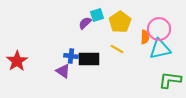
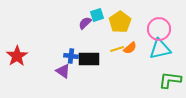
orange semicircle: moved 15 px left, 11 px down; rotated 48 degrees clockwise
yellow line: rotated 48 degrees counterclockwise
red star: moved 5 px up
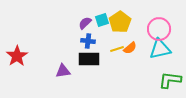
cyan square: moved 5 px right, 5 px down
blue cross: moved 17 px right, 15 px up
purple triangle: rotated 42 degrees counterclockwise
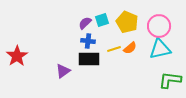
yellow pentagon: moved 7 px right; rotated 15 degrees counterclockwise
pink circle: moved 3 px up
yellow line: moved 3 px left
purple triangle: rotated 28 degrees counterclockwise
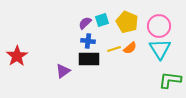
cyan triangle: rotated 50 degrees counterclockwise
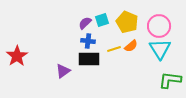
orange semicircle: moved 1 px right, 2 px up
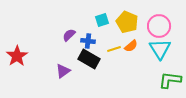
purple semicircle: moved 16 px left, 12 px down
black rectangle: rotated 30 degrees clockwise
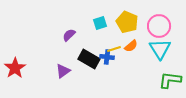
cyan square: moved 2 px left, 3 px down
blue cross: moved 19 px right, 16 px down
red star: moved 2 px left, 12 px down
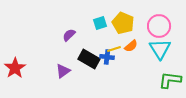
yellow pentagon: moved 4 px left, 1 px down
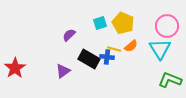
pink circle: moved 8 px right
yellow line: rotated 32 degrees clockwise
green L-shape: rotated 15 degrees clockwise
